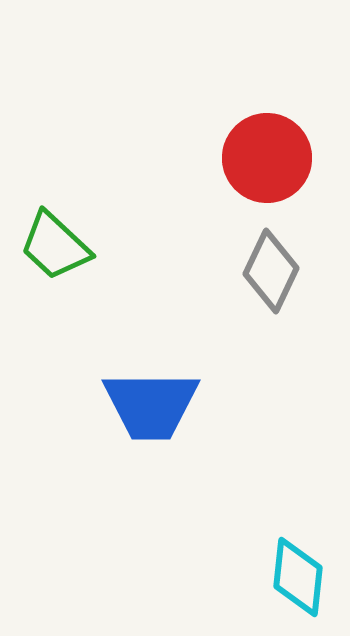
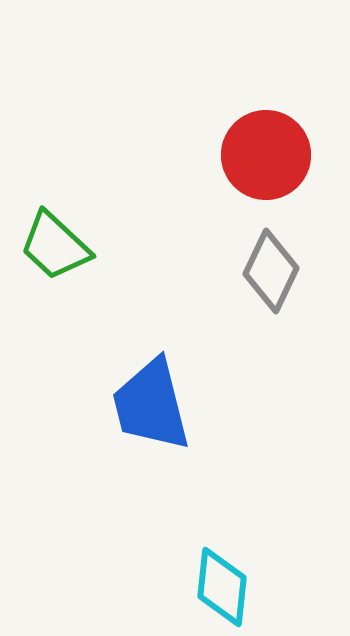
red circle: moved 1 px left, 3 px up
blue trapezoid: rotated 76 degrees clockwise
cyan diamond: moved 76 px left, 10 px down
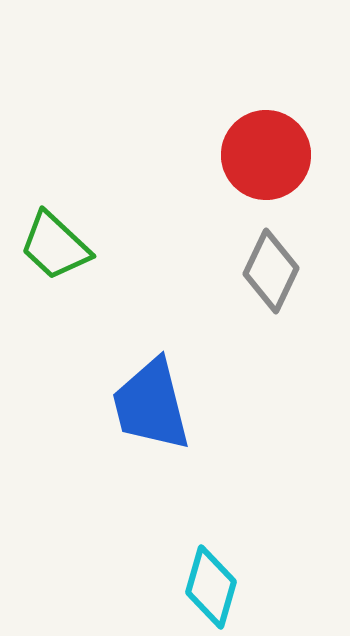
cyan diamond: moved 11 px left; rotated 10 degrees clockwise
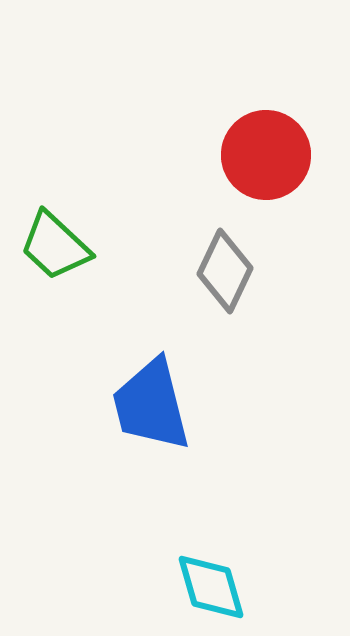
gray diamond: moved 46 px left
cyan diamond: rotated 32 degrees counterclockwise
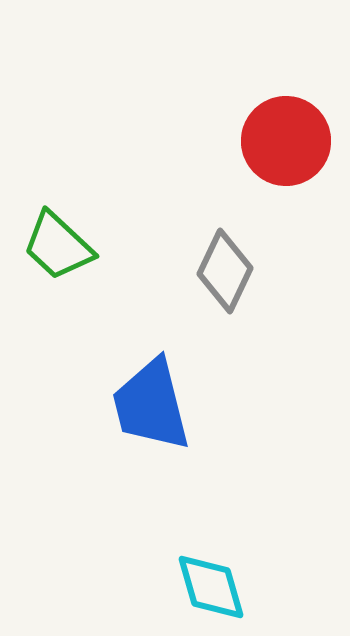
red circle: moved 20 px right, 14 px up
green trapezoid: moved 3 px right
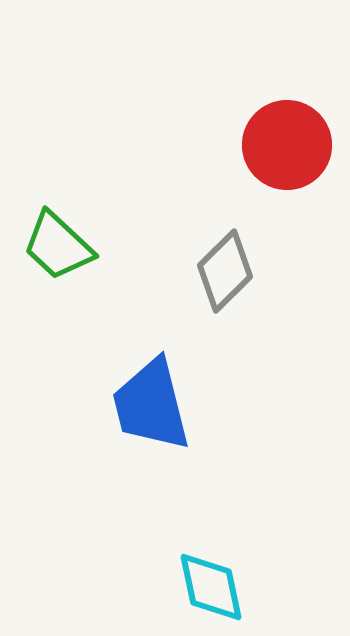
red circle: moved 1 px right, 4 px down
gray diamond: rotated 20 degrees clockwise
cyan diamond: rotated 4 degrees clockwise
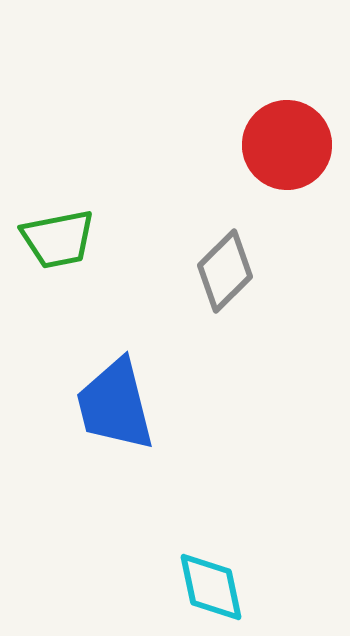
green trapezoid: moved 7 px up; rotated 54 degrees counterclockwise
blue trapezoid: moved 36 px left
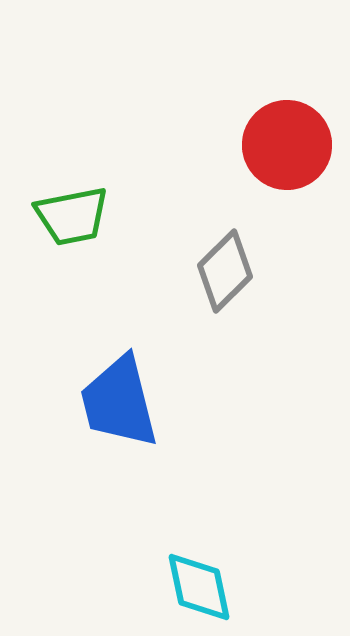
green trapezoid: moved 14 px right, 23 px up
blue trapezoid: moved 4 px right, 3 px up
cyan diamond: moved 12 px left
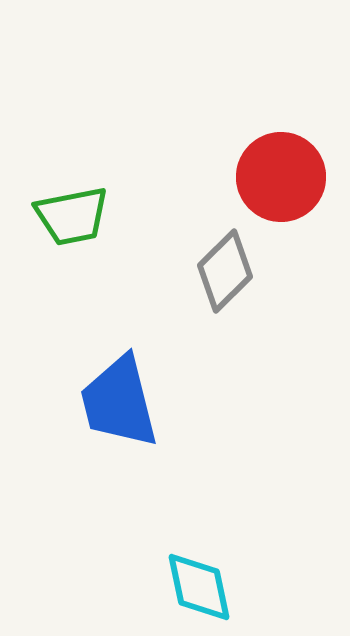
red circle: moved 6 px left, 32 px down
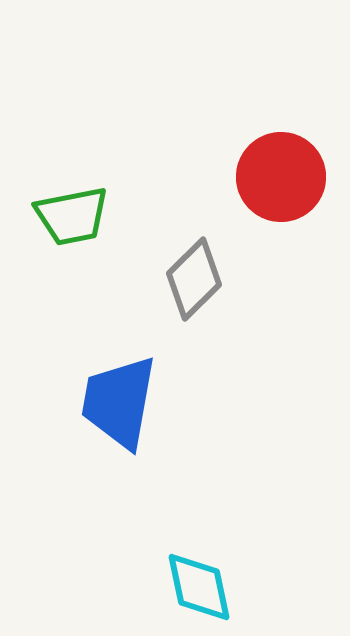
gray diamond: moved 31 px left, 8 px down
blue trapezoid: rotated 24 degrees clockwise
